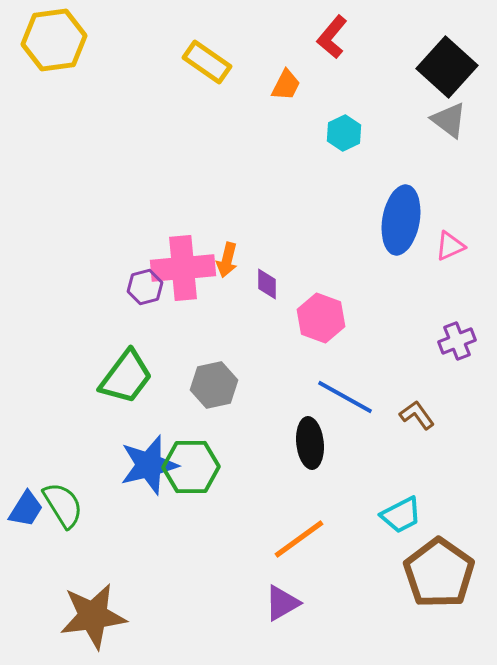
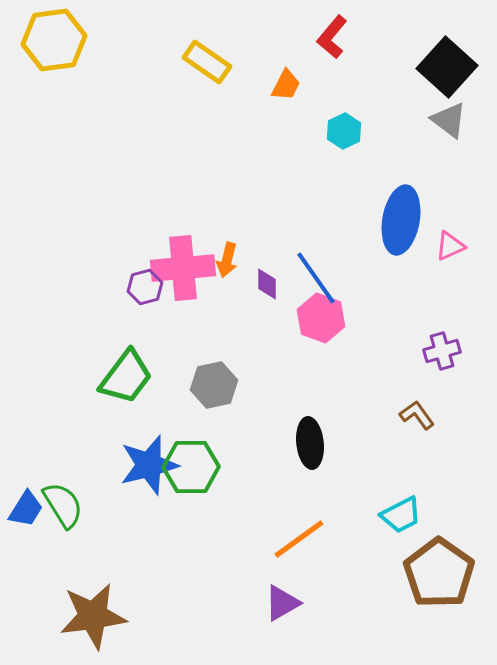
cyan hexagon: moved 2 px up
purple cross: moved 15 px left, 10 px down; rotated 6 degrees clockwise
blue line: moved 29 px left, 119 px up; rotated 26 degrees clockwise
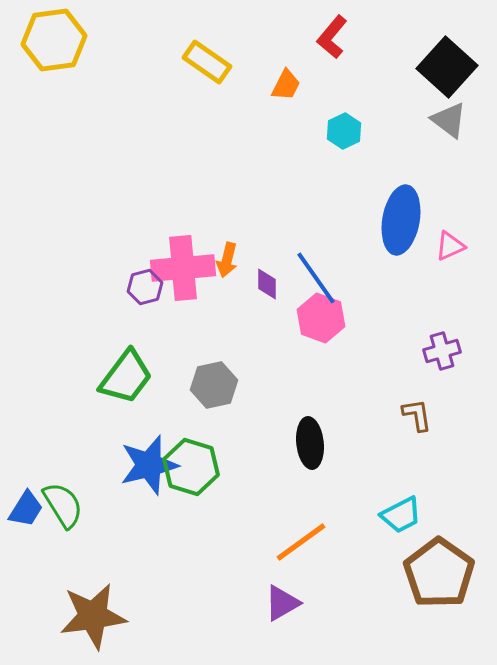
brown L-shape: rotated 27 degrees clockwise
green hexagon: rotated 18 degrees clockwise
orange line: moved 2 px right, 3 px down
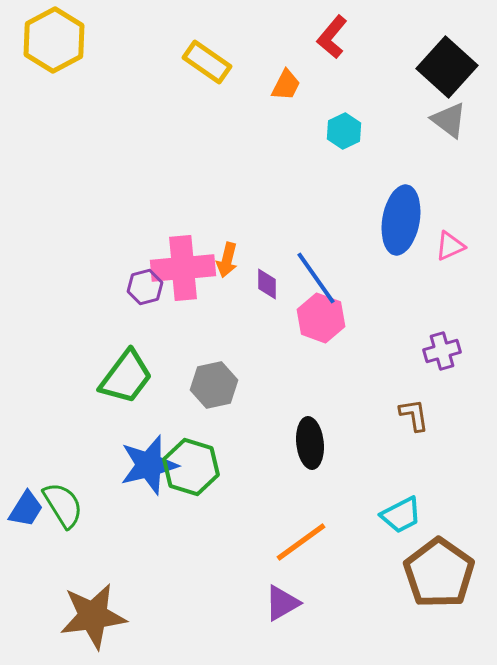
yellow hexagon: rotated 20 degrees counterclockwise
brown L-shape: moved 3 px left
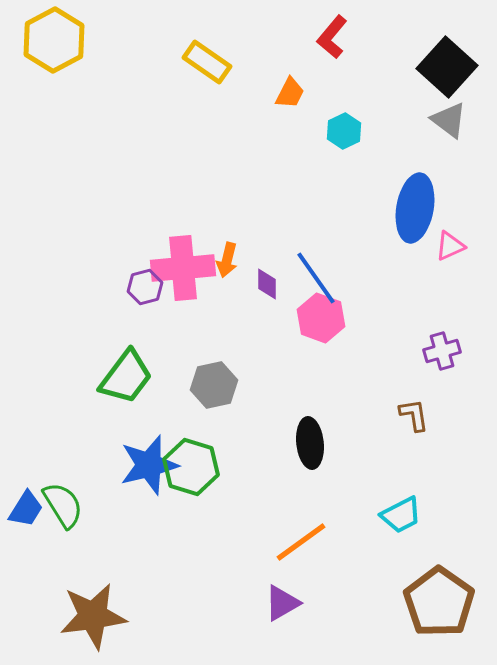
orange trapezoid: moved 4 px right, 8 px down
blue ellipse: moved 14 px right, 12 px up
brown pentagon: moved 29 px down
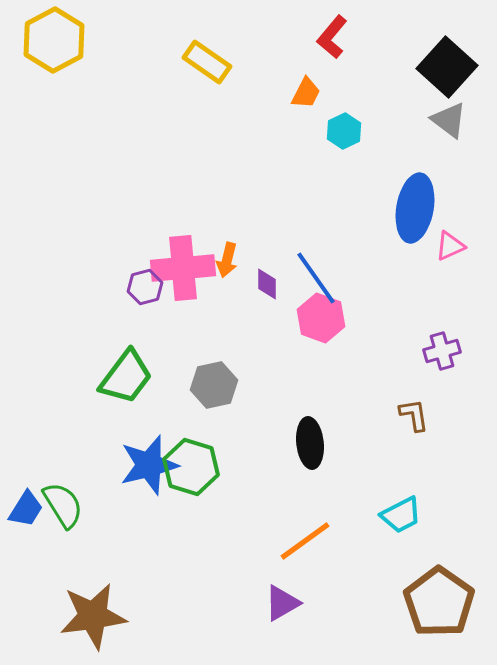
orange trapezoid: moved 16 px right
orange line: moved 4 px right, 1 px up
